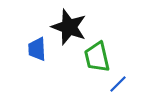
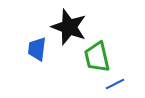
blue trapezoid: rotated 10 degrees clockwise
blue line: moved 3 px left; rotated 18 degrees clockwise
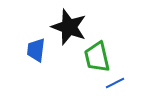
blue trapezoid: moved 1 px left, 1 px down
blue line: moved 1 px up
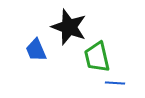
blue trapezoid: rotated 30 degrees counterclockwise
blue line: rotated 30 degrees clockwise
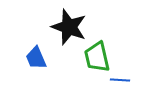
blue trapezoid: moved 8 px down
blue line: moved 5 px right, 3 px up
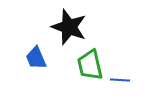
green trapezoid: moved 7 px left, 8 px down
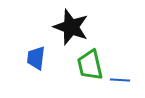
black star: moved 2 px right
blue trapezoid: rotated 30 degrees clockwise
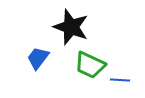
blue trapezoid: moved 2 px right; rotated 30 degrees clockwise
green trapezoid: rotated 52 degrees counterclockwise
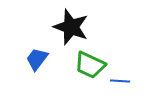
blue trapezoid: moved 1 px left, 1 px down
blue line: moved 1 px down
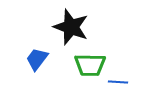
green trapezoid: rotated 24 degrees counterclockwise
blue line: moved 2 px left, 1 px down
